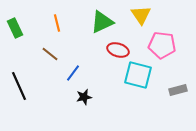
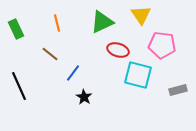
green rectangle: moved 1 px right, 1 px down
black star: rotated 28 degrees counterclockwise
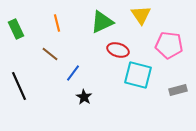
pink pentagon: moved 7 px right
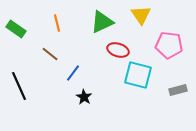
green rectangle: rotated 30 degrees counterclockwise
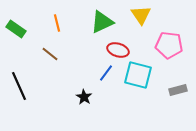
blue line: moved 33 px right
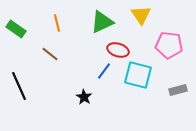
blue line: moved 2 px left, 2 px up
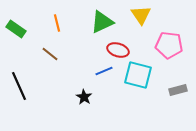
blue line: rotated 30 degrees clockwise
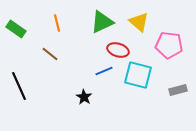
yellow triangle: moved 2 px left, 7 px down; rotated 15 degrees counterclockwise
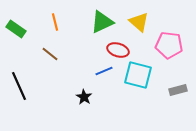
orange line: moved 2 px left, 1 px up
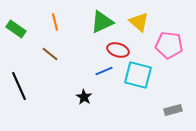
gray rectangle: moved 5 px left, 20 px down
